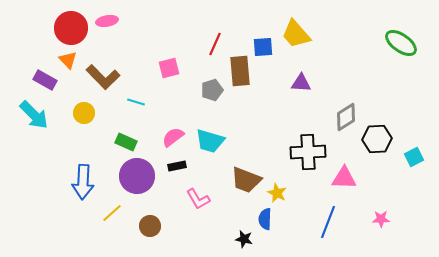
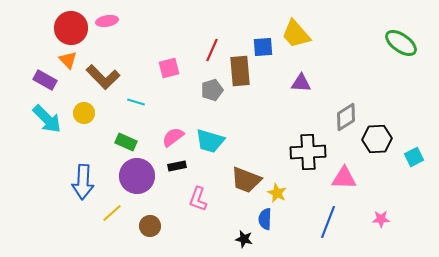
red line: moved 3 px left, 6 px down
cyan arrow: moved 13 px right, 4 px down
pink L-shape: rotated 50 degrees clockwise
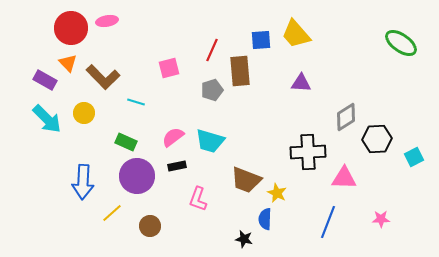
blue square: moved 2 px left, 7 px up
orange triangle: moved 3 px down
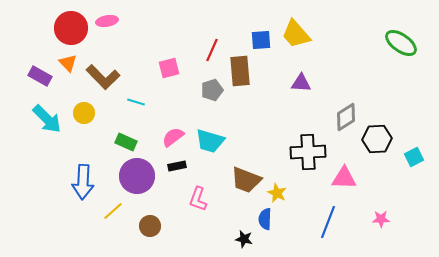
purple rectangle: moved 5 px left, 4 px up
yellow line: moved 1 px right, 2 px up
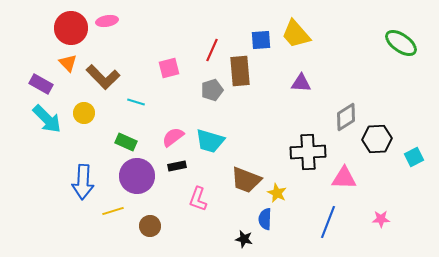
purple rectangle: moved 1 px right, 8 px down
yellow line: rotated 25 degrees clockwise
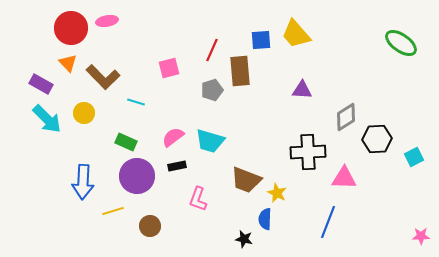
purple triangle: moved 1 px right, 7 px down
pink star: moved 40 px right, 17 px down
